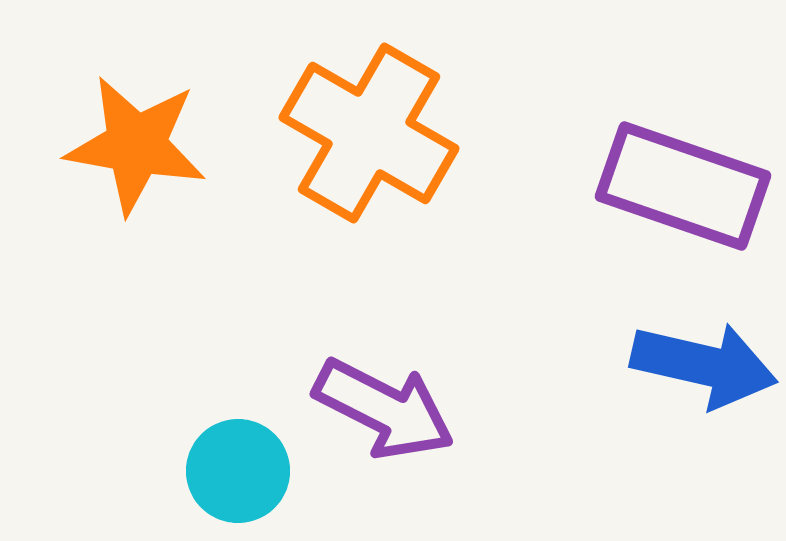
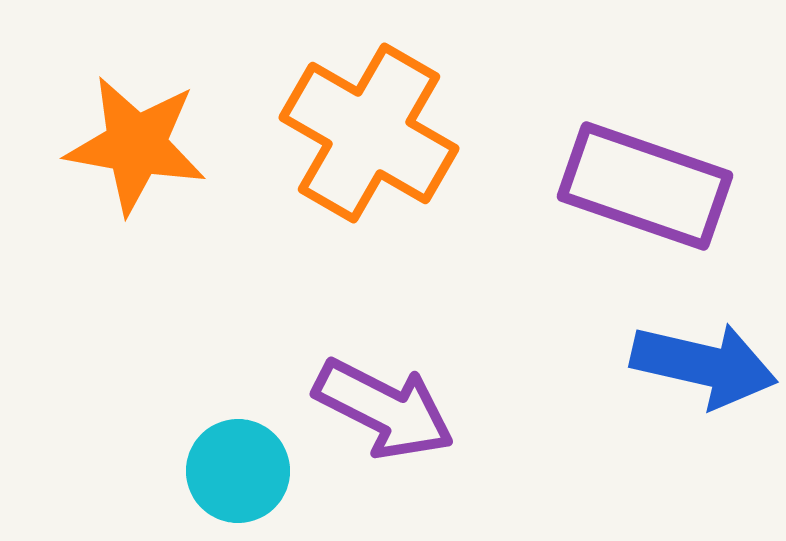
purple rectangle: moved 38 px left
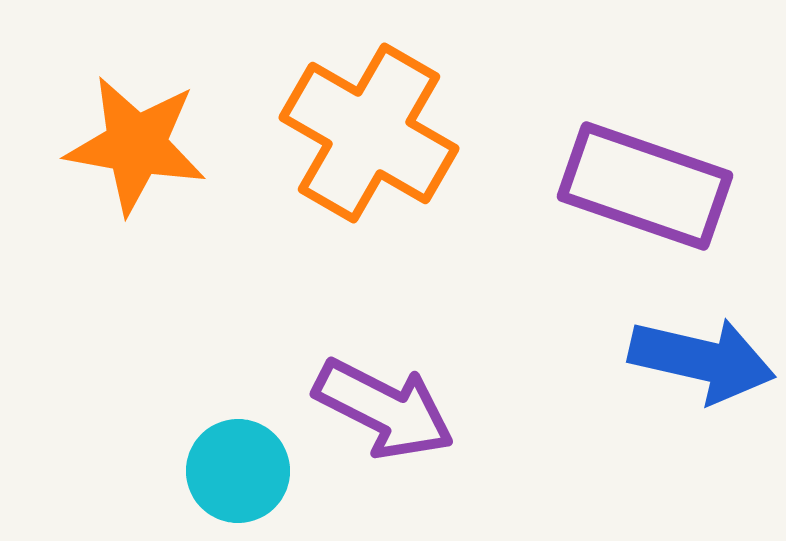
blue arrow: moved 2 px left, 5 px up
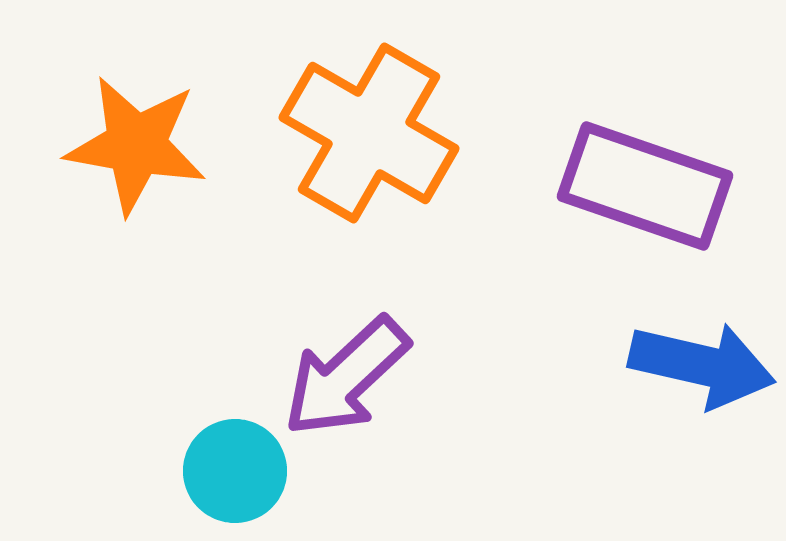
blue arrow: moved 5 px down
purple arrow: moved 38 px left, 32 px up; rotated 110 degrees clockwise
cyan circle: moved 3 px left
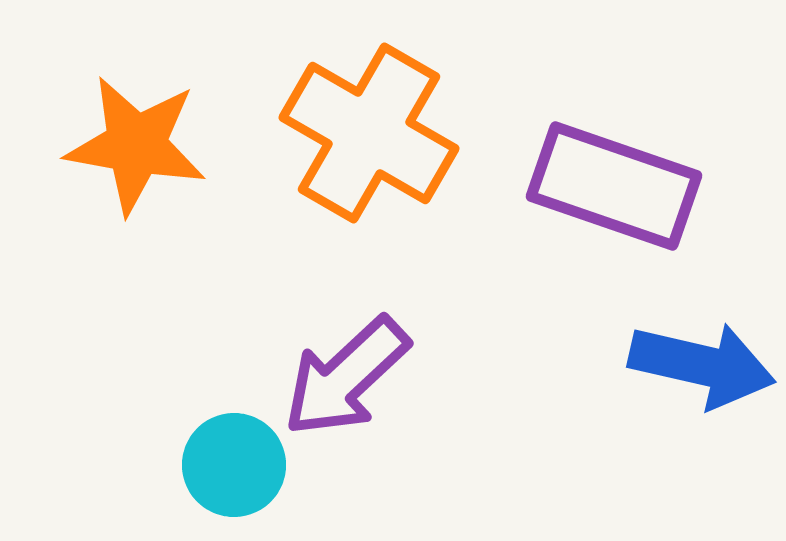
purple rectangle: moved 31 px left
cyan circle: moved 1 px left, 6 px up
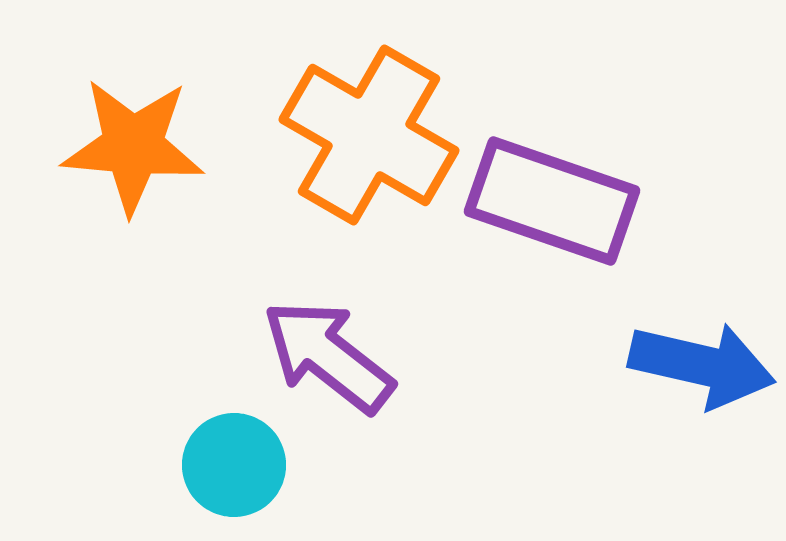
orange cross: moved 2 px down
orange star: moved 3 px left, 1 px down; rotated 5 degrees counterclockwise
purple rectangle: moved 62 px left, 15 px down
purple arrow: moved 18 px left, 21 px up; rotated 81 degrees clockwise
